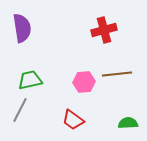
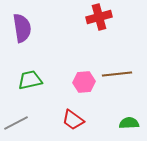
red cross: moved 5 px left, 13 px up
gray line: moved 4 px left, 13 px down; rotated 35 degrees clockwise
green semicircle: moved 1 px right
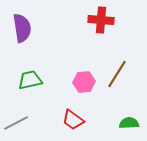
red cross: moved 2 px right, 3 px down; rotated 20 degrees clockwise
brown line: rotated 52 degrees counterclockwise
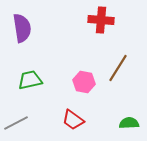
brown line: moved 1 px right, 6 px up
pink hexagon: rotated 15 degrees clockwise
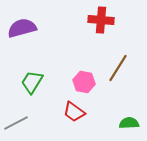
purple semicircle: rotated 96 degrees counterclockwise
green trapezoid: moved 2 px right, 2 px down; rotated 45 degrees counterclockwise
red trapezoid: moved 1 px right, 8 px up
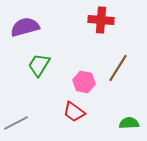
purple semicircle: moved 3 px right, 1 px up
green trapezoid: moved 7 px right, 17 px up
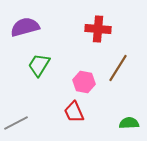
red cross: moved 3 px left, 9 px down
red trapezoid: rotated 30 degrees clockwise
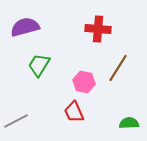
gray line: moved 2 px up
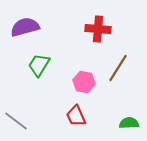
red trapezoid: moved 2 px right, 4 px down
gray line: rotated 65 degrees clockwise
